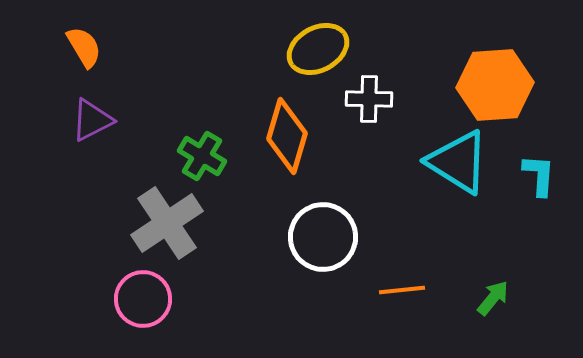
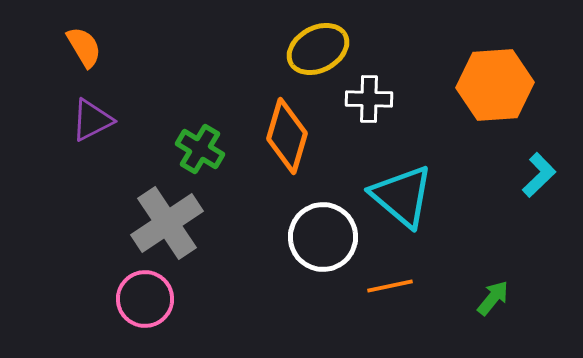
green cross: moved 2 px left, 7 px up
cyan triangle: moved 56 px left, 34 px down; rotated 8 degrees clockwise
cyan L-shape: rotated 42 degrees clockwise
orange line: moved 12 px left, 4 px up; rotated 6 degrees counterclockwise
pink circle: moved 2 px right
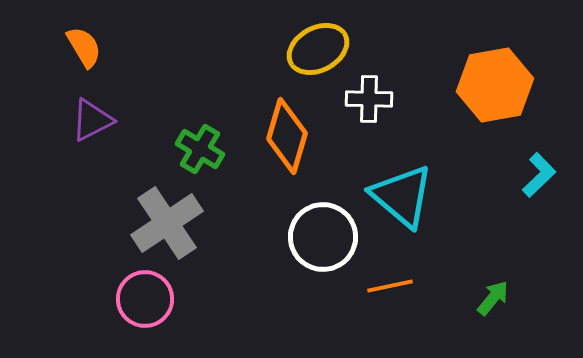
orange hexagon: rotated 6 degrees counterclockwise
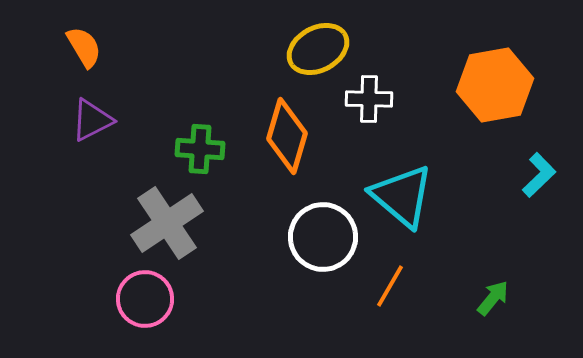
green cross: rotated 27 degrees counterclockwise
orange line: rotated 48 degrees counterclockwise
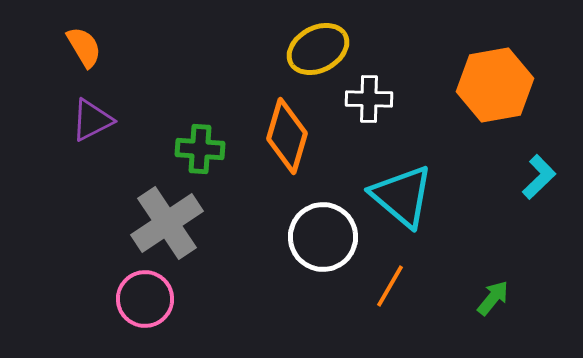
cyan L-shape: moved 2 px down
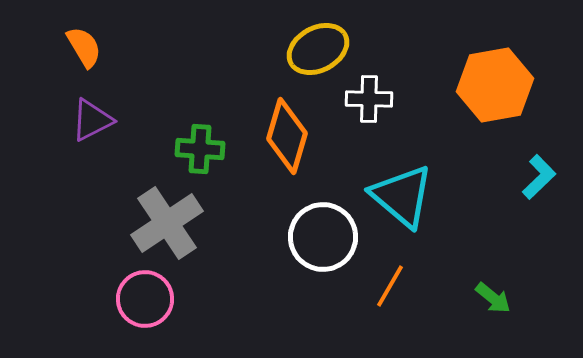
green arrow: rotated 90 degrees clockwise
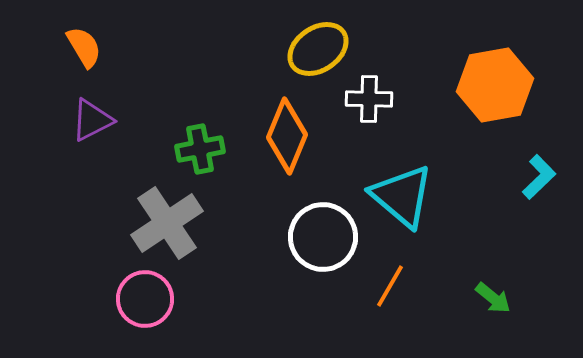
yellow ellipse: rotated 6 degrees counterclockwise
orange diamond: rotated 6 degrees clockwise
green cross: rotated 15 degrees counterclockwise
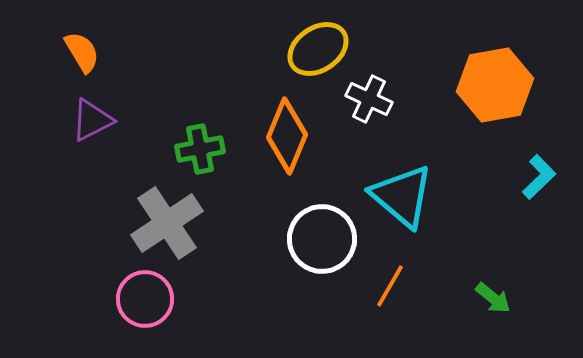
orange semicircle: moved 2 px left, 5 px down
white cross: rotated 24 degrees clockwise
white circle: moved 1 px left, 2 px down
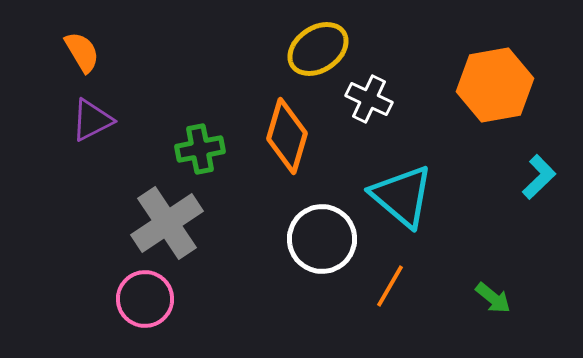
orange diamond: rotated 6 degrees counterclockwise
